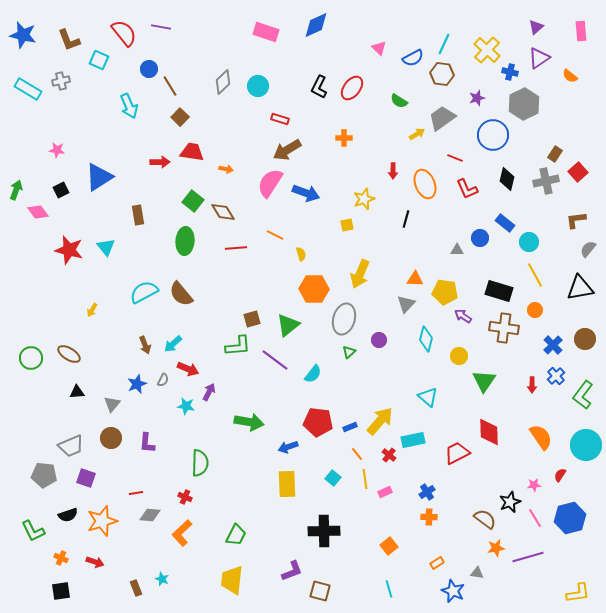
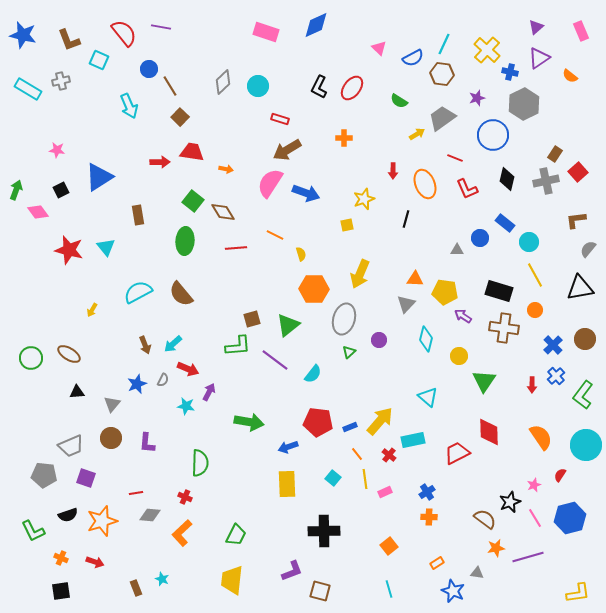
pink rectangle at (581, 31): rotated 18 degrees counterclockwise
cyan semicircle at (144, 292): moved 6 px left
pink star at (534, 485): rotated 16 degrees counterclockwise
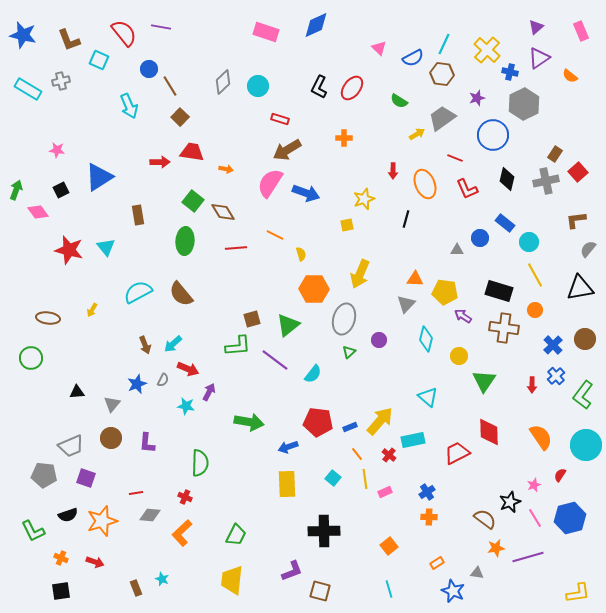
brown ellipse at (69, 354): moved 21 px left, 36 px up; rotated 25 degrees counterclockwise
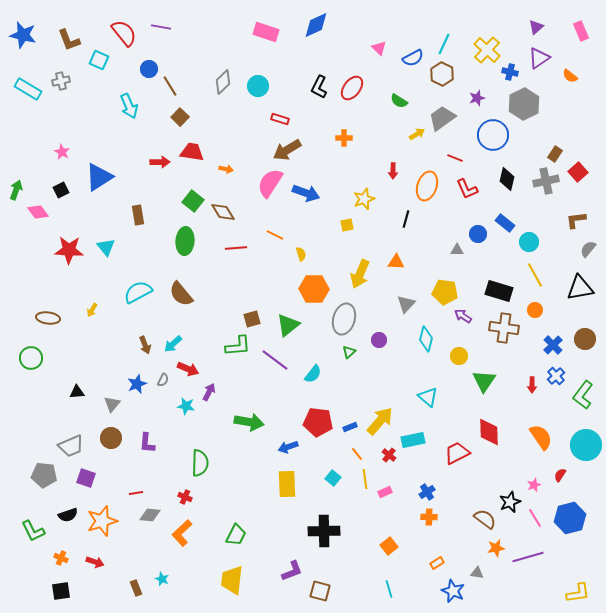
brown hexagon at (442, 74): rotated 20 degrees clockwise
pink star at (57, 150): moved 5 px right, 2 px down; rotated 21 degrees clockwise
orange ellipse at (425, 184): moved 2 px right, 2 px down; rotated 40 degrees clockwise
blue circle at (480, 238): moved 2 px left, 4 px up
red star at (69, 250): rotated 12 degrees counterclockwise
orange triangle at (415, 279): moved 19 px left, 17 px up
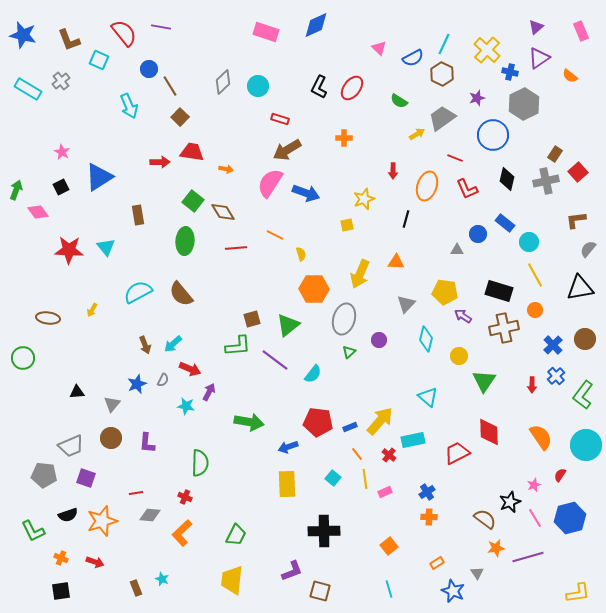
gray cross at (61, 81): rotated 24 degrees counterclockwise
black square at (61, 190): moved 3 px up
brown cross at (504, 328): rotated 20 degrees counterclockwise
green circle at (31, 358): moved 8 px left
red arrow at (188, 369): moved 2 px right
gray triangle at (477, 573): rotated 48 degrees clockwise
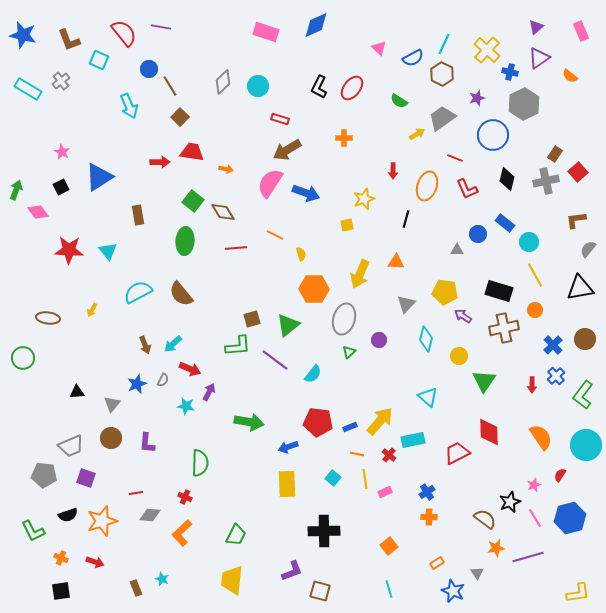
cyan triangle at (106, 247): moved 2 px right, 4 px down
orange line at (357, 454): rotated 40 degrees counterclockwise
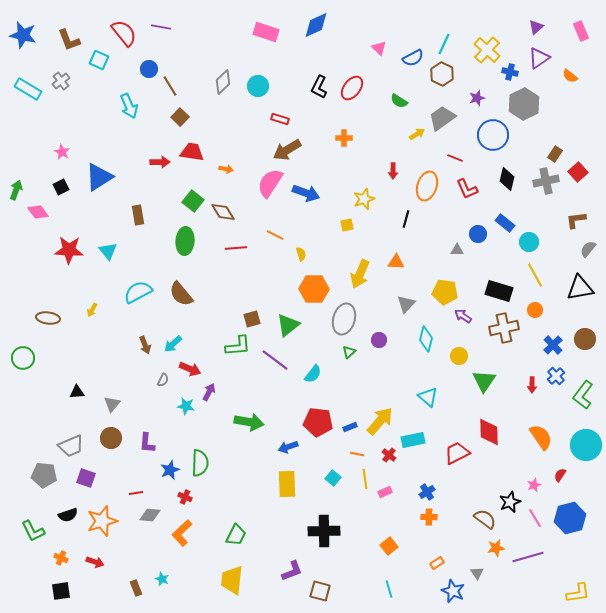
blue star at (137, 384): moved 33 px right, 86 px down
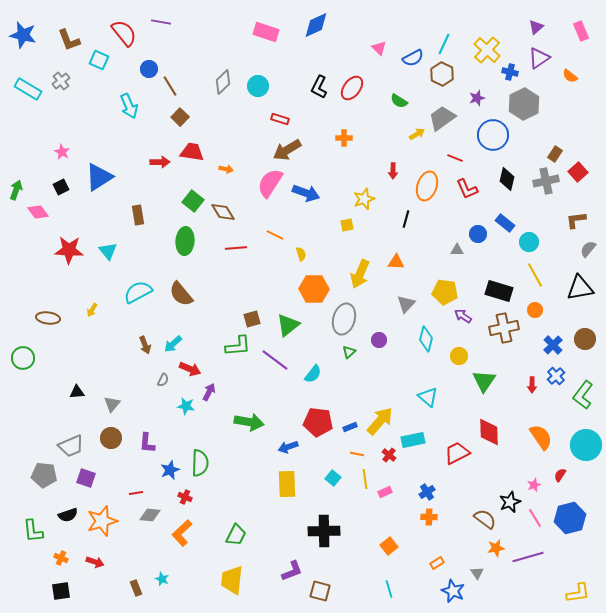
purple line at (161, 27): moved 5 px up
green L-shape at (33, 531): rotated 20 degrees clockwise
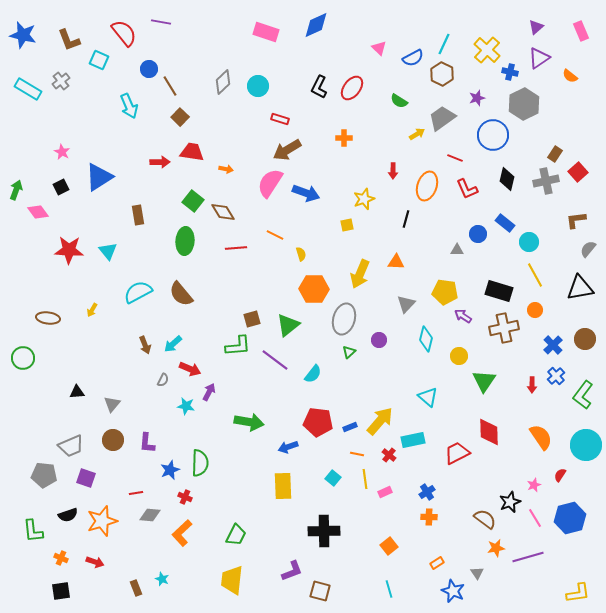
brown circle at (111, 438): moved 2 px right, 2 px down
yellow rectangle at (287, 484): moved 4 px left, 2 px down
